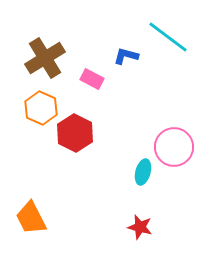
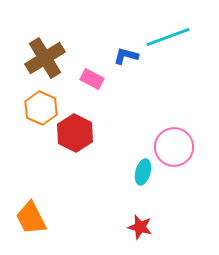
cyan line: rotated 57 degrees counterclockwise
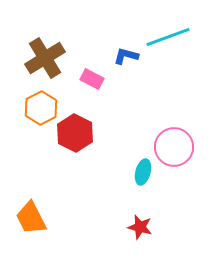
orange hexagon: rotated 8 degrees clockwise
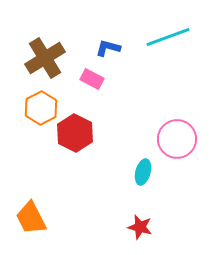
blue L-shape: moved 18 px left, 8 px up
pink circle: moved 3 px right, 8 px up
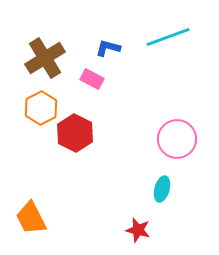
cyan ellipse: moved 19 px right, 17 px down
red star: moved 2 px left, 3 px down
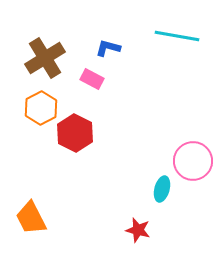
cyan line: moved 9 px right, 1 px up; rotated 30 degrees clockwise
pink circle: moved 16 px right, 22 px down
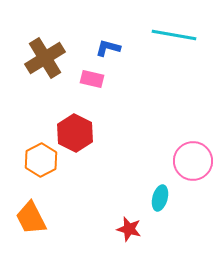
cyan line: moved 3 px left, 1 px up
pink rectangle: rotated 15 degrees counterclockwise
orange hexagon: moved 52 px down
cyan ellipse: moved 2 px left, 9 px down
red star: moved 9 px left, 1 px up
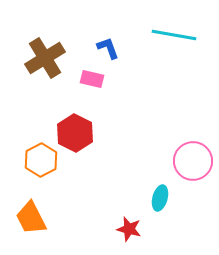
blue L-shape: rotated 55 degrees clockwise
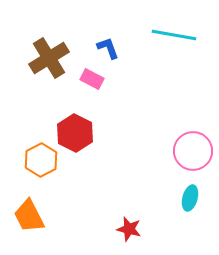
brown cross: moved 4 px right
pink rectangle: rotated 15 degrees clockwise
pink circle: moved 10 px up
cyan ellipse: moved 30 px right
orange trapezoid: moved 2 px left, 2 px up
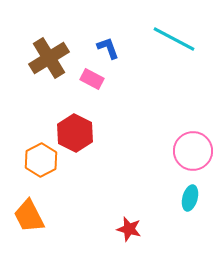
cyan line: moved 4 px down; rotated 18 degrees clockwise
